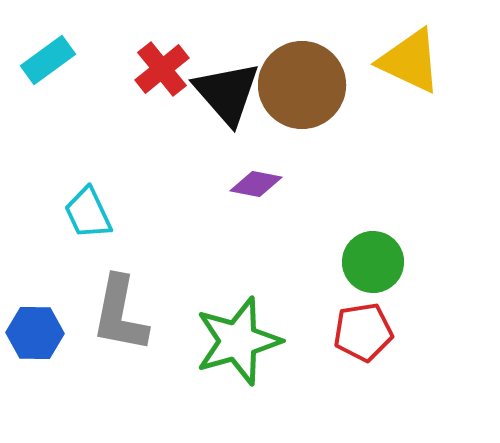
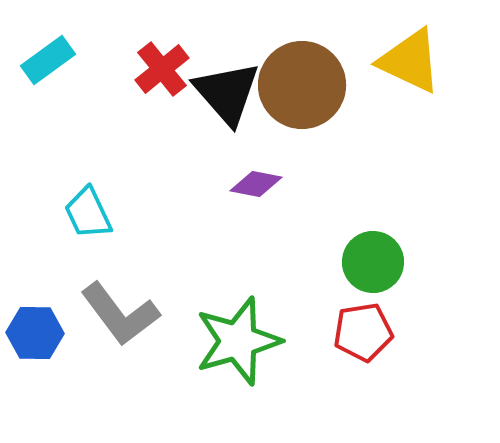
gray L-shape: rotated 48 degrees counterclockwise
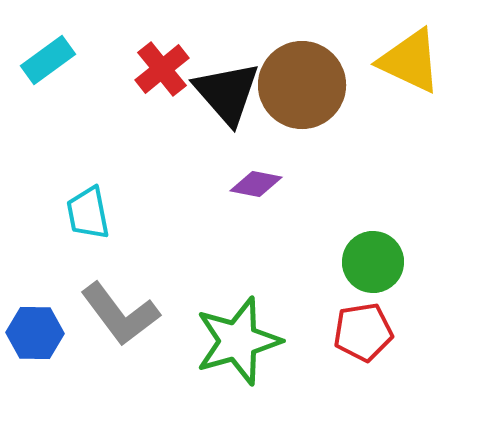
cyan trapezoid: rotated 14 degrees clockwise
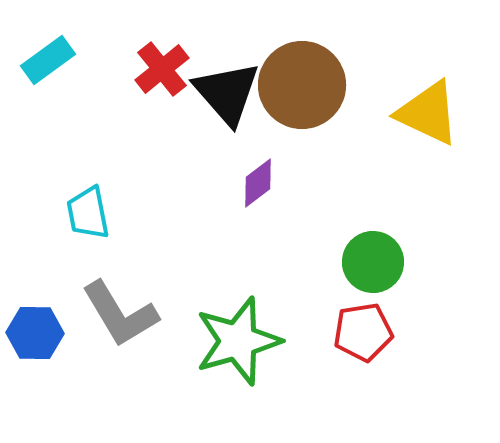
yellow triangle: moved 18 px right, 52 px down
purple diamond: moved 2 px right, 1 px up; rotated 48 degrees counterclockwise
gray L-shape: rotated 6 degrees clockwise
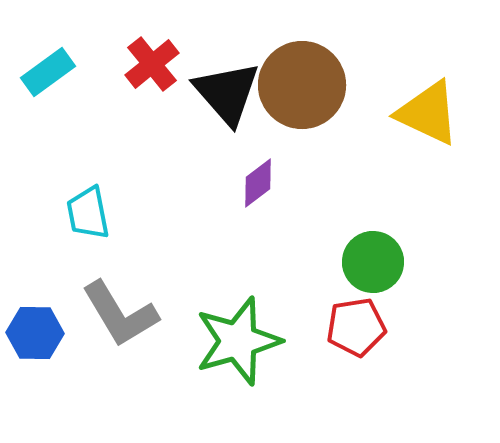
cyan rectangle: moved 12 px down
red cross: moved 10 px left, 5 px up
red pentagon: moved 7 px left, 5 px up
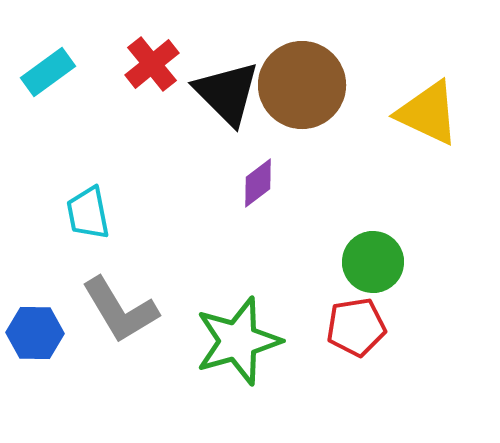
black triangle: rotated 4 degrees counterclockwise
gray L-shape: moved 4 px up
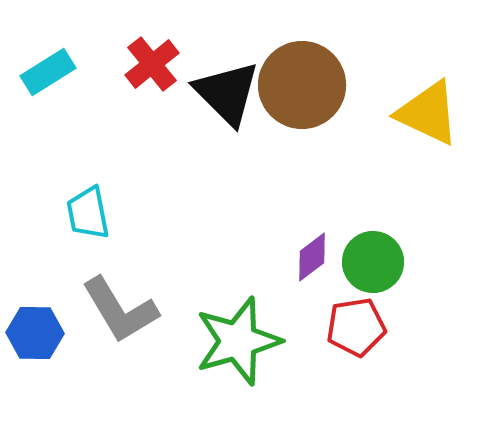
cyan rectangle: rotated 4 degrees clockwise
purple diamond: moved 54 px right, 74 px down
